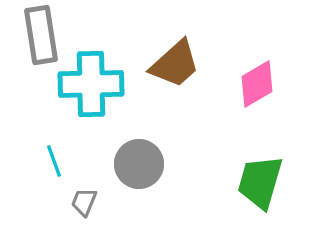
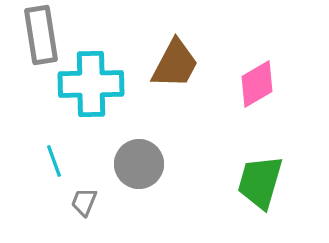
brown trapezoid: rotated 20 degrees counterclockwise
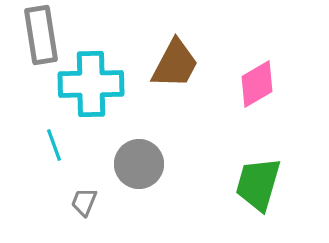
cyan line: moved 16 px up
green trapezoid: moved 2 px left, 2 px down
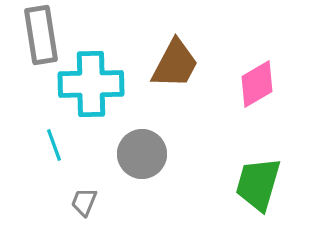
gray circle: moved 3 px right, 10 px up
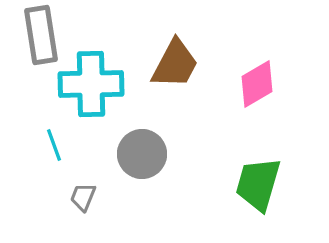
gray trapezoid: moved 1 px left, 5 px up
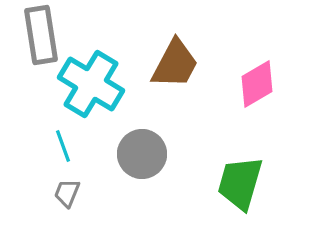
cyan cross: rotated 32 degrees clockwise
cyan line: moved 9 px right, 1 px down
green trapezoid: moved 18 px left, 1 px up
gray trapezoid: moved 16 px left, 4 px up
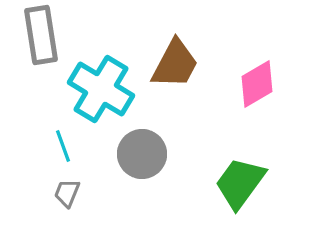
cyan cross: moved 10 px right, 5 px down
green trapezoid: rotated 20 degrees clockwise
